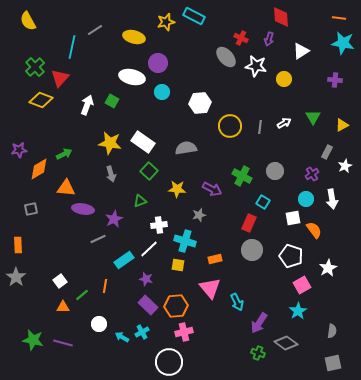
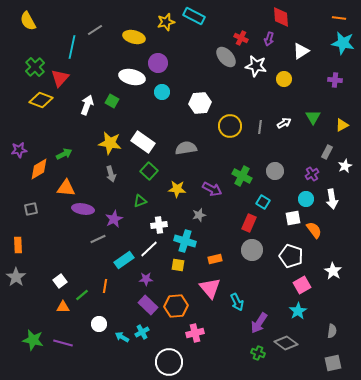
white star at (328, 268): moved 5 px right, 3 px down; rotated 12 degrees counterclockwise
purple star at (146, 279): rotated 16 degrees counterclockwise
pink cross at (184, 332): moved 11 px right, 1 px down
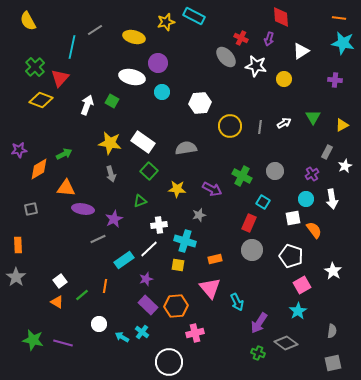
purple star at (146, 279): rotated 16 degrees counterclockwise
orange triangle at (63, 307): moved 6 px left, 5 px up; rotated 32 degrees clockwise
cyan cross at (142, 332): rotated 24 degrees counterclockwise
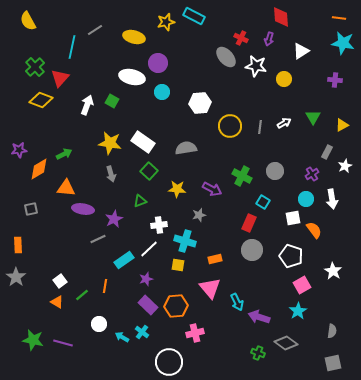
purple arrow at (259, 323): moved 6 px up; rotated 75 degrees clockwise
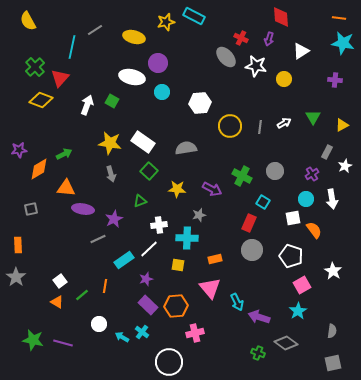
cyan cross at (185, 241): moved 2 px right, 3 px up; rotated 15 degrees counterclockwise
